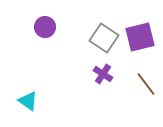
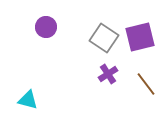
purple circle: moved 1 px right
purple cross: moved 5 px right; rotated 24 degrees clockwise
cyan triangle: moved 1 px up; rotated 20 degrees counterclockwise
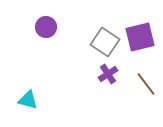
gray square: moved 1 px right, 4 px down
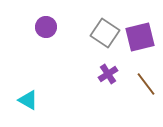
gray square: moved 9 px up
cyan triangle: rotated 15 degrees clockwise
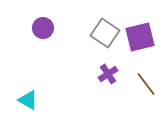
purple circle: moved 3 px left, 1 px down
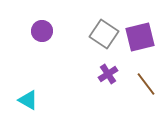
purple circle: moved 1 px left, 3 px down
gray square: moved 1 px left, 1 px down
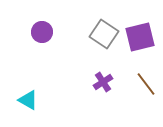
purple circle: moved 1 px down
purple cross: moved 5 px left, 8 px down
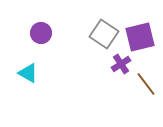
purple circle: moved 1 px left, 1 px down
purple cross: moved 18 px right, 18 px up
cyan triangle: moved 27 px up
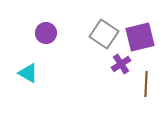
purple circle: moved 5 px right
brown line: rotated 40 degrees clockwise
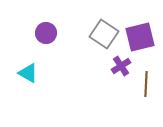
purple cross: moved 2 px down
